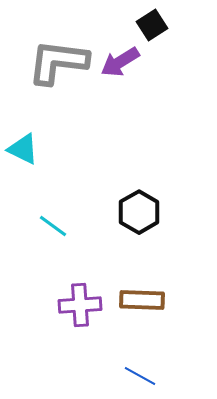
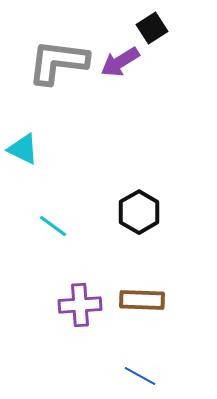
black square: moved 3 px down
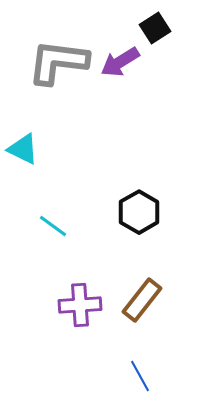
black square: moved 3 px right
brown rectangle: rotated 54 degrees counterclockwise
blue line: rotated 32 degrees clockwise
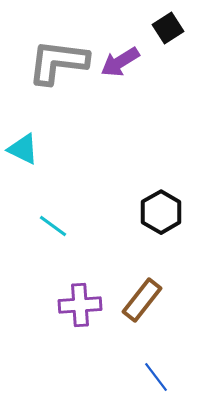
black square: moved 13 px right
black hexagon: moved 22 px right
blue line: moved 16 px right, 1 px down; rotated 8 degrees counterclockwise
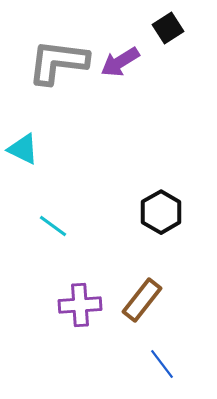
blue line: moved 6 px right, 13 px up
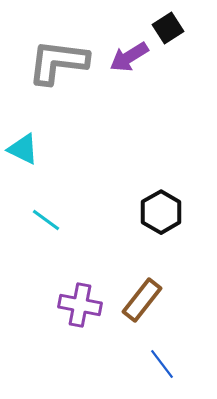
purple arrow: moved 9 px right, 5 px up
cyan line: moved 7 px left, 6 px up
purple cross: rotated 15 degrees clockwise
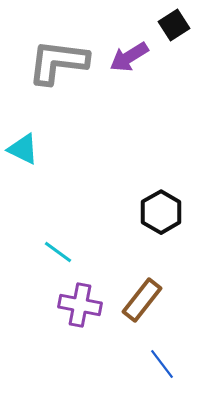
black square: moved 6 px right, 3 px up
cyan line: moved 12 px right, 32 px down
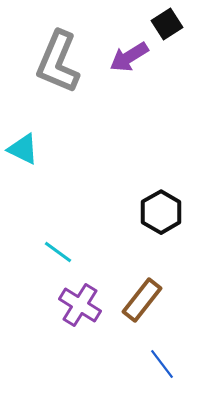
black square: moved 7 px left, 1 px up
gray L-shape: rotated 74 degrees counterclockwise
purple cross: rotated 21 degrees clockwise
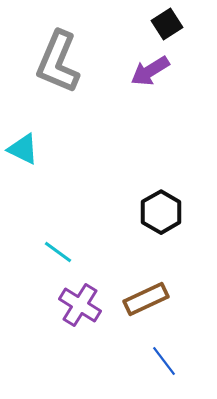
purple arrow: moved 21 px right, 14 px down
brown rectangle: moved 4 px right, 1 px up; rotated 27 degrees clockwise
blue line: moved 2 px right, 3 px up
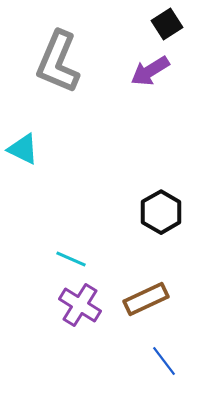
cyan line: moved 13 px right, 7 px down; rotated 12 degrees counterclockwise
